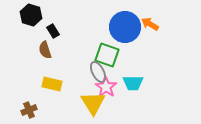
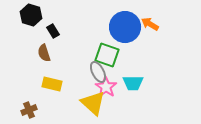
brown semicircle: moved 1 px left, 3 px down
yellow triangle: rotated 16 degrees counterclockwise
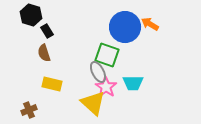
black rectangle: moved 6 px left
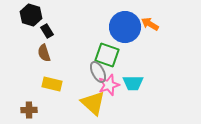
pink star: moved 3 px right, 2 px up; rotated 20 degrees clockwise
brown cross: rotated 21 degrees clockwise
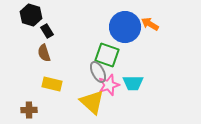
yellow triangle: moved 1 px left, 1 px up
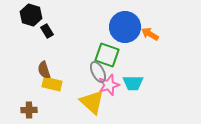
orange arrow: moved 10 px down
brown semicircle: moved 17 px down
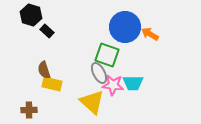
black rectangle: rotated 16 degrees counterclockwise
gray ellipse: moved 1 px right, 1 px down
pink star: moved 4 px right; rotated 25 degrees clockwise
